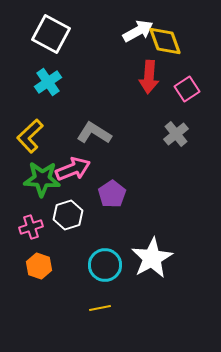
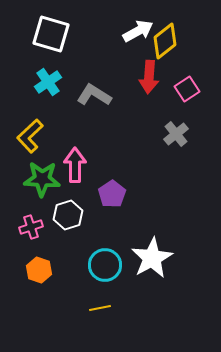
white square: rotated 12 degrees counterclockwise
yellow diamond: rotated 72 degrees clockwise
gray L-shape: moved 38 px up
pink arrow: moved 2 px right, 4 px up; rotated 68 degrees counterclockwise
orange hexagon: moved 4 px down
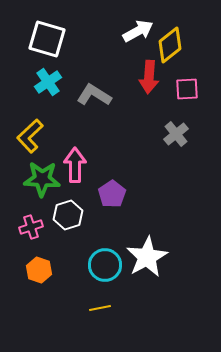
white square: moved 4 px left, 5 px down
yellow diamond: moved 5 px right, 4 px down
pink square: rotated 30 degrees clockwise
white star: moved 5 px left, 1 px up
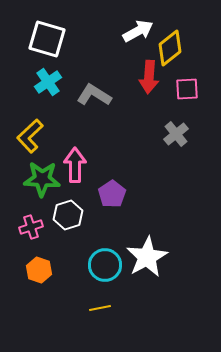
yellow diamond: moved 3 px down
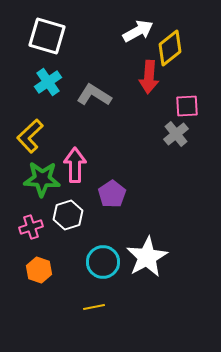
white square: moved 3 px up
pink square: moved 17 px down
cyan circle: moved 2 px left, 3 px up
yellow line: moved 6 px left, 1 px up
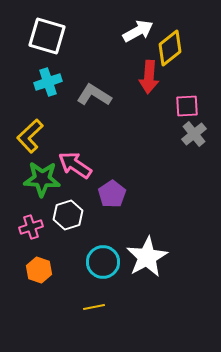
cyan cross: rotated 16 degrees clockwise
gray cross: moved 18 px right
pink arrow: rotated 56 degrees counterclockwise
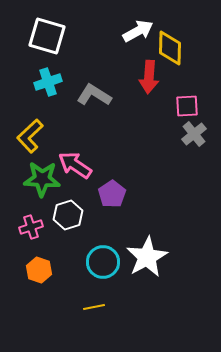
yellow diamond: rotated 51 degrees counterclockwise
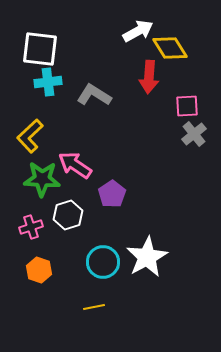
white square: moved 7 px left, 13 px down; rotated 9 degrees counterclockwise
yellow diamond: rotated 33 degrees counterclockwise
cyan cross: rotated 12 degrees clockwise
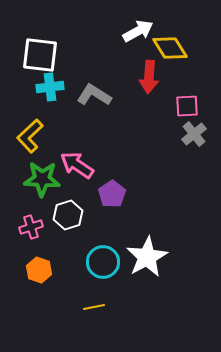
white square: moved 6 px down
cyan cross: moved 2 px right, 5 px down
pink arrow: moved 2 px right
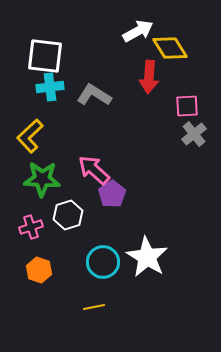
white square: moved 5 px right, 1 px down
pink arrow: moved 17 px right, 5 px down; rotated 8 degrees clockwise
white star: rotated 12 degrees counterclockwise
